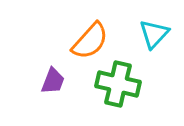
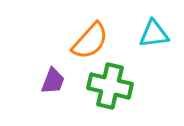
cyan triangle: rotated 40 degrees clockwise
green cross: moved 8 px left, 2 px down
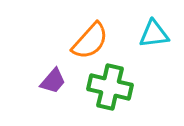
purple trapezoid: rotated 20 degrees clockwise
green cross: moved 1 px down
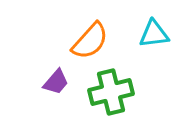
purple trapezoid: moved 3 px right, 1 px down
green cross: moved 1 px right, 5 px down; rotated 27 degrees counterclockwise
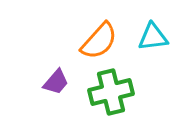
cyan triangle: moved 1 px left, 3 px down
orange semicircle: moved 9 px right
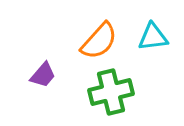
purple trapezoid: moved 13 px left, 7 px up
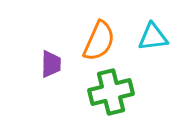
orange semicircle: rotated 18 degrees counterclockwise
purple trapezoid: moved 8 px right, 11 px up; rotated 40 degrees counterclockwise
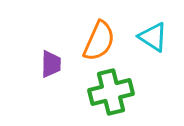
cyan triangle: rotated 40 degrees clockwise
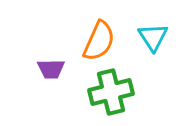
cyan triangle: rotated 24 degrees clockwise
purple trapezoid: moved 5 px down; rotated 88 degrees clockwise
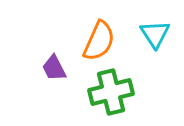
cyan triangle: moved 2 px right, 3 px up
purple trapezoid: moved 3 px right, 1 px up; rotated 64 degrees clockwise
